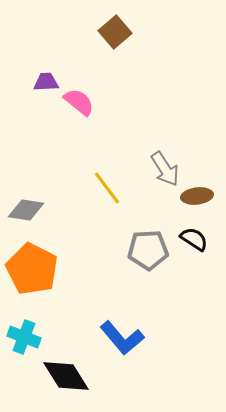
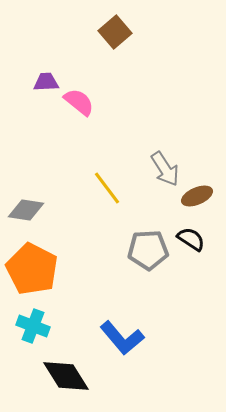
brown ellipse: rotated 16 degrees counterclockwise
black semicircle: moved 3 px left
cyan cross: moved 9 px right, 11 px up
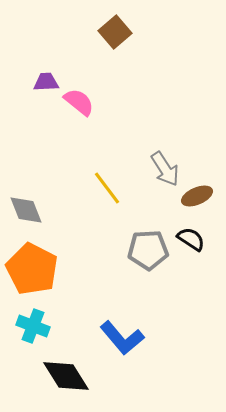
gray diamond: rotated 60 degrees clockwise
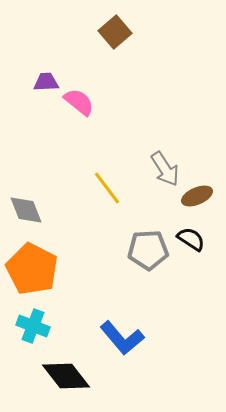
black diamond: rotated 6 degrees counterclockwise
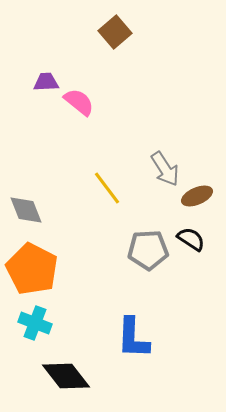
cyan cross: moved 2 px right, 3 px up
blue L-shape: moved 11 px right; rotated 42 degrees clockwise
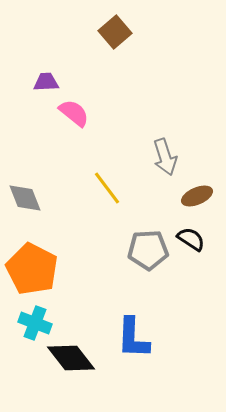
pink semicircle: moved 5 px left, 11 px down
gray arrow: moved 12 px up; rotated 15 degrees clockwise
gray diamond: moved 1 px left, 12 px up
black diamond: moved 5 px right, 18 px up
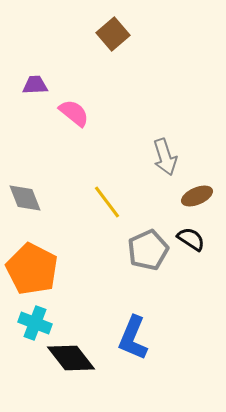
brown square: moved 2 px left, 2 px down
purple trapezoid: moved 11 px left, 3 px down
yellow line: moved 14 px down
gray pentagon: rotated 21 degrees counterclockwise
blue L-shape: rotated 21 degrees clockwise
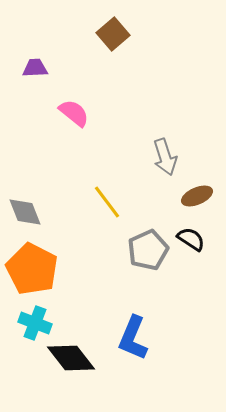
purple trapezoid: moved 17 px up
gray diamond: moved 14 px down
